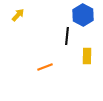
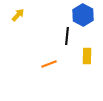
orange line: moved 4 px right, 3 px up
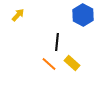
black line: moved 10 px left, 6 px down
yellow rectangle: moved 15 px left, 7 px down; rotated 49 degrees counterclockwise
orange line: rotated 63 degrees clockwise
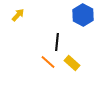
orange line: moved 1 px left, 2 px up
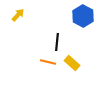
blue hexagon: moved 1 px down
orange line: rotated 28 degrees counterclockwise
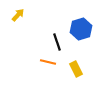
blue hexagon: moved 2 px left, 13 px down; rotated 15 degrees clockwise
black line: rotated 24 degrees counterclockwise
yellow rectangle: moved 4 px right, 6 px down; rotated 21 degrees clockwise
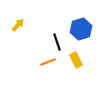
yellow arrow: moved 10 px down
orange line: rotated 35 degrees counterclockwise
yellow rectangle: moved 9 px up
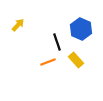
blue hexagon: rotated 20 degrees counterclockwise
yellow rectangle: rotated 14 degrees counterclockwise
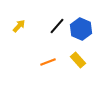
yellow arrow: moved 1 px right, 1 px down
black line: moved 16 px up; rotated 60 degrees clockwise
yellow rectangle: moved 2 px right
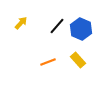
yellow arrow: moved 2 px right, 3 px up
